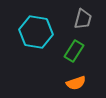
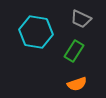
gray trapezoid: moved 2 px left; rotated 100 degrees clockwise
orange semicircle: moved 1 px right, 1 px down
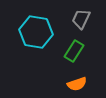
gray trapezoid: rotated 90 degrees clockwise
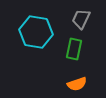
green rectangle: moved 2 px up; rotated 20 degrees counterclockwise
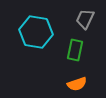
gray trapezoid: moved 4 px right
green rectangle: moved 1 px right, 1 px down
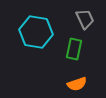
gray trapezoid: rotated 130 degrees clockwise
green rectangle: moved 1 px left, 1 px up
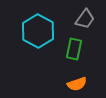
gray trapezoid: rotated 60 degrees clockwise
cyan hexagon: moved 2 px right, 1 px up; rotated 20 degrees clockwise
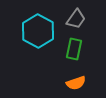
gray trapezoid: moved 9 px left
orange semicircle: moved 1 px left, 1 px up
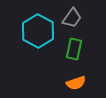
gray trapezoid: moved 4 px left, 1 px up
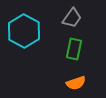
cyan hexagon: moved 14 px left
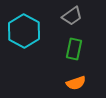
gray trapezoid: moved 2 px up; rotated 20 degrees clockwise
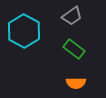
green rectangle: rotated 65 degrees counterclockwise
orange semicircle: rotated 18 degrees clockwise
